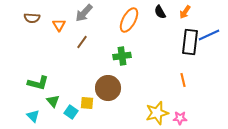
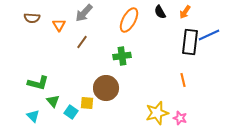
brown circle: moved 2 px left
pink star: rotated 16 degrees clockwise
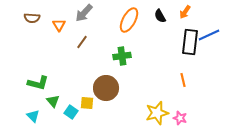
black semicircle: moved 4 px down
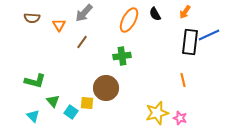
black semicircle: moved 5 px left, 2 px up
green L-shape: moved 3 px left, 2 px up
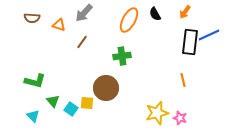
orange triangle: rotated 40 degrees counterclockwise
cyan square: moved 3 px up
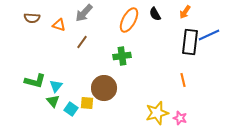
brown circle: moved 2 px left
cyan triangle: moved 23 px right, 30 px up; rotated 24 degrees clockwise
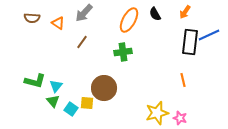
orange triangle: moved 1 px left, 2 px up; rotated 16 degrees clockwise
green cross: moved 1 px right, 4 px up
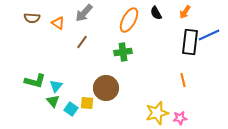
black semicircle: moved 1 px right, 1 px up
brown circle: moved 2 px right
pink star: rotated 24 degrees counterclockwise
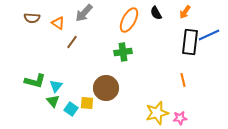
brown line: moved 10 px left
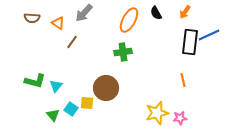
green triangle: moved 14 px down
